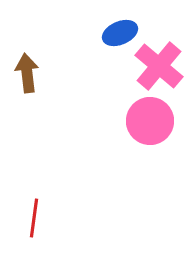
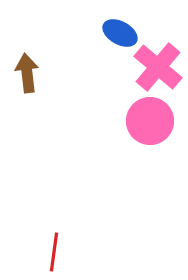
blue ellipse: rotated 52 degrees clockwise
pink cross: moved 1 px left, 1 px down
red line: moved 20 px right, 34 px down
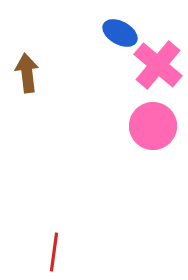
pink cross: moved 2 px up
pink circle: moved 3 px right, 5 px down
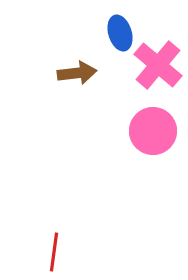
blue ellipse: rotated 44 degrees clockwise
brown arrow: moved 50 px right; rotated 90 degrees clockwise
pink circle: moved 5 px down
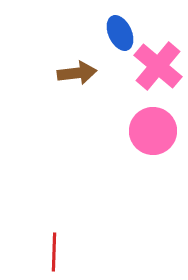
blue ellipse: rotated 8 degrees counterclockwise
pink cross: moved 1 px down
red line: rotated 6 degrees counterclockwise
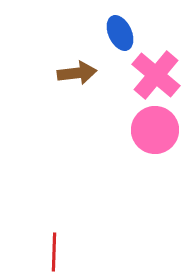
pink cross: moved 2 px left, 9 px down
pink circle: moved 2 px right, 1 px up
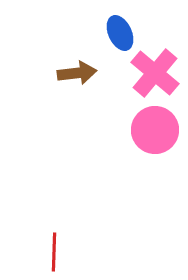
pink cross: moved 1 px left, 2 px up
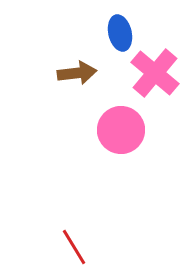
blue ellipse: rotated 12 degrees clockwise
pink circle: moved 34 px left
red line: moved 20 px right, 5 px up; rotated 33 degrees counterclockwise
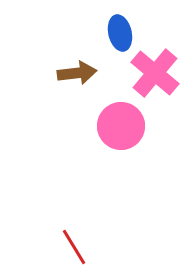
pink circle: moved 4 px up
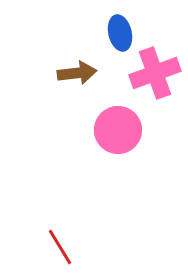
pink cross: rotated 30 degrees clockwise
pink circle: moved 3 px left, 4 px down
red line: moved 14 px left
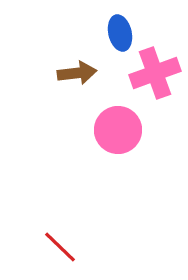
red line: rotated 15 degrees counterclockwise
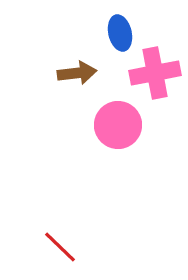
pink cross: rotated 9 degrees clockwise
pink circle: moved 5 px up
